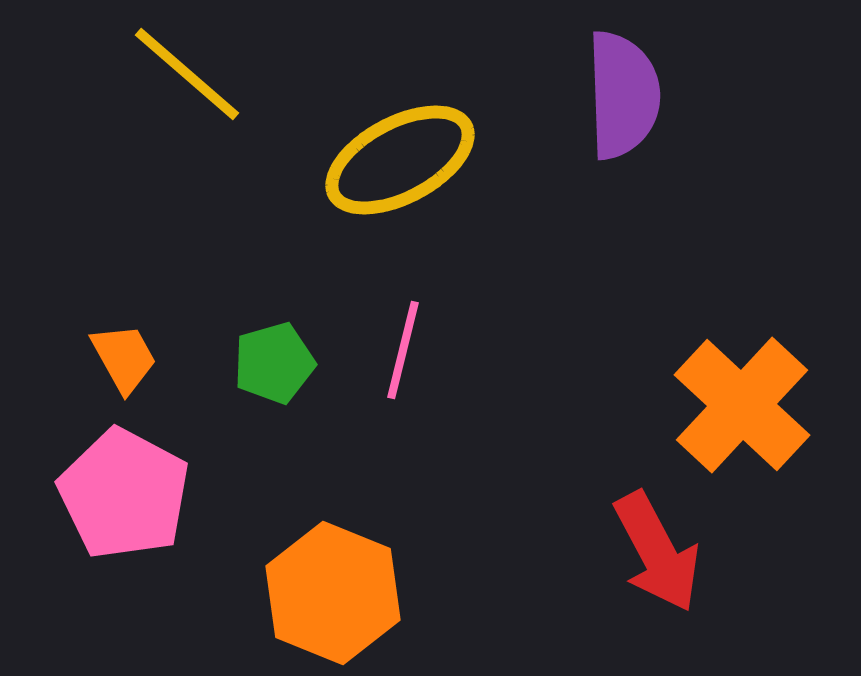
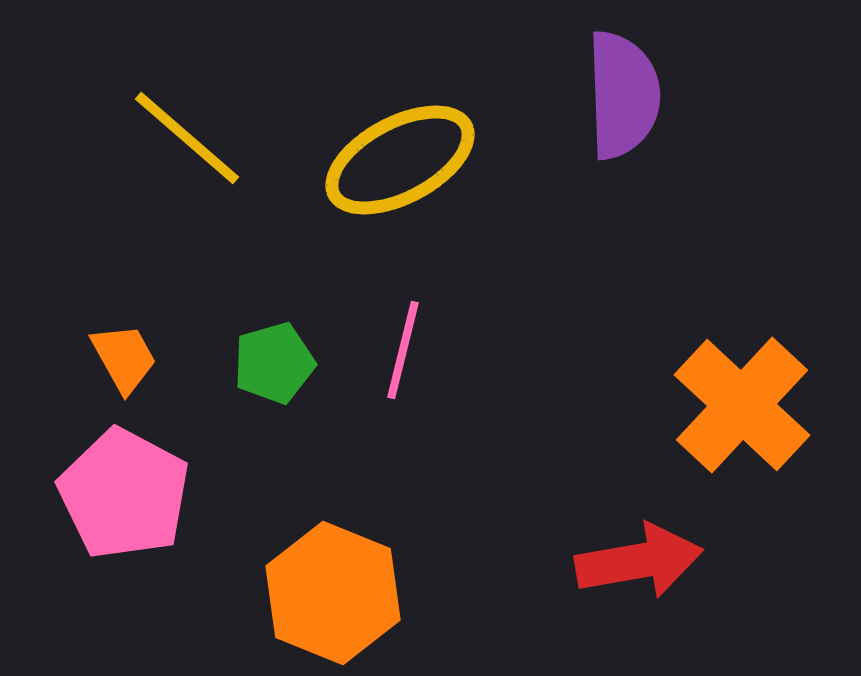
yellow line: moved 64 px down
red arrow: moved 18 px left, 9 px down; rotated 72 degrees counterclockwise
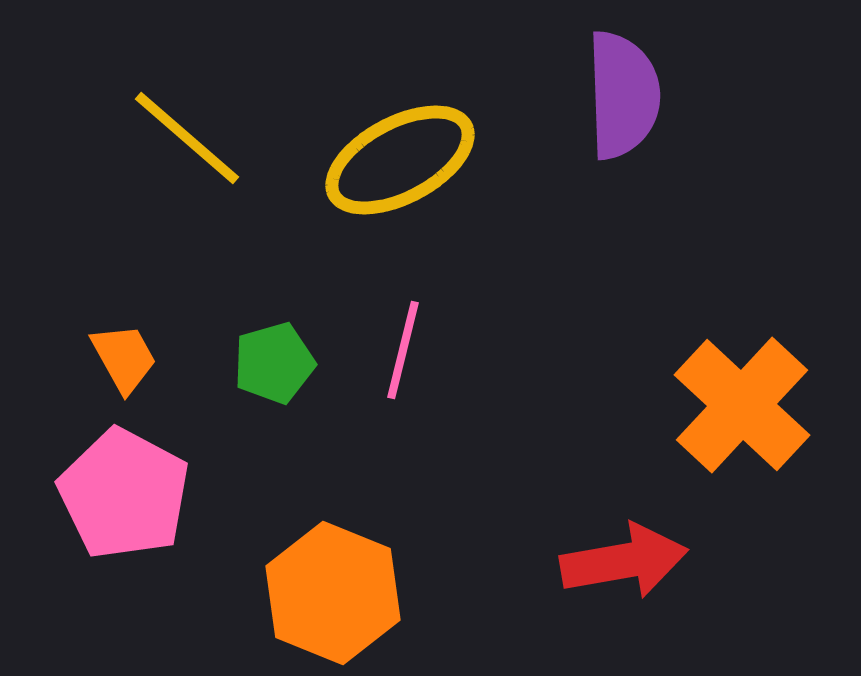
red arrow: moved 15 px left
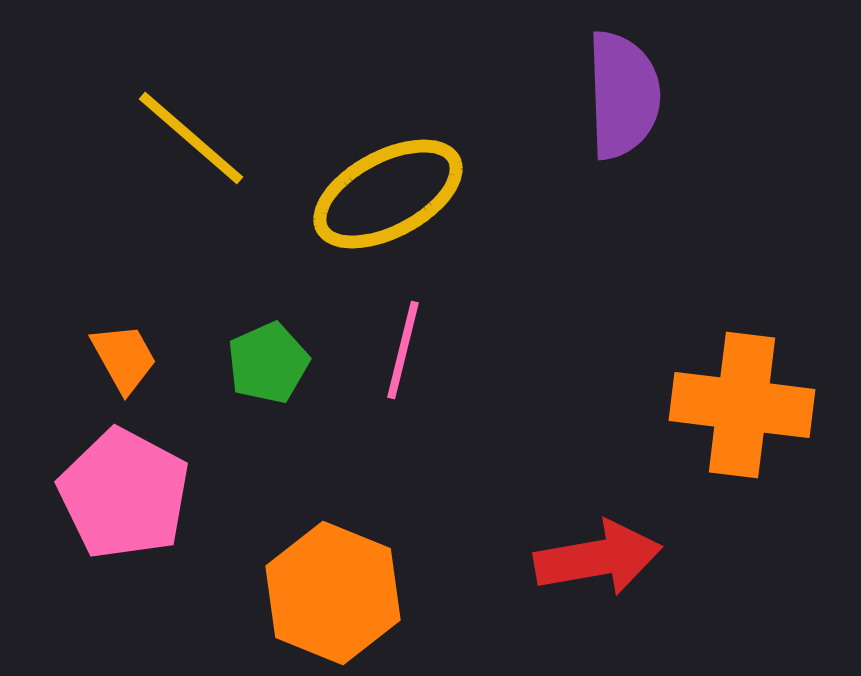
yellow line: moved 4 px right
yellow ellipse: moved 12 px left, 34 px down
green pentagon: moved 6 px left; rotated 8 degrees counterclockwise
orange cross: rotated 36 degrees counterclockwise
red arrow: moved 26 px left, 3 px up
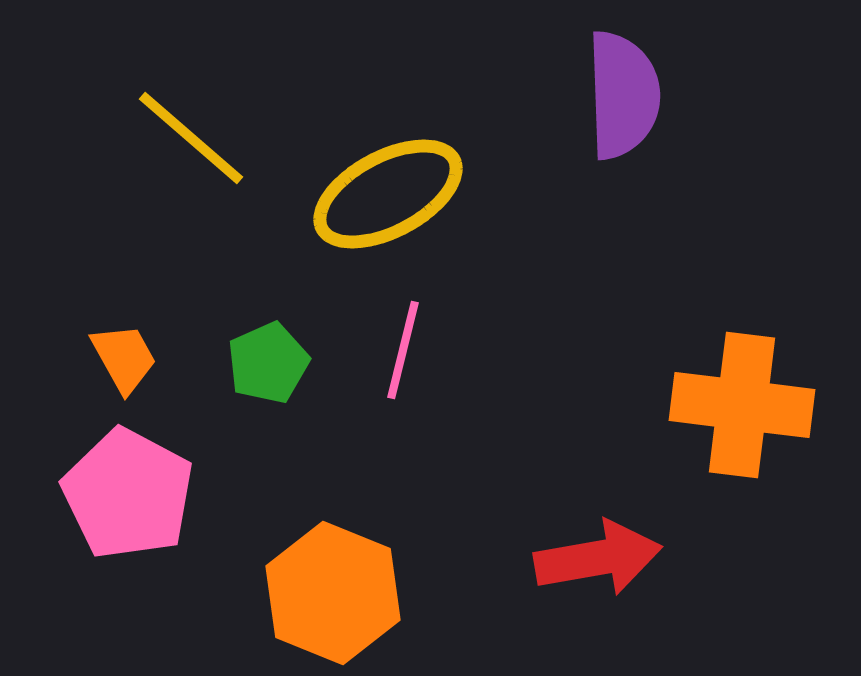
pink pentagon: moved 4 px right
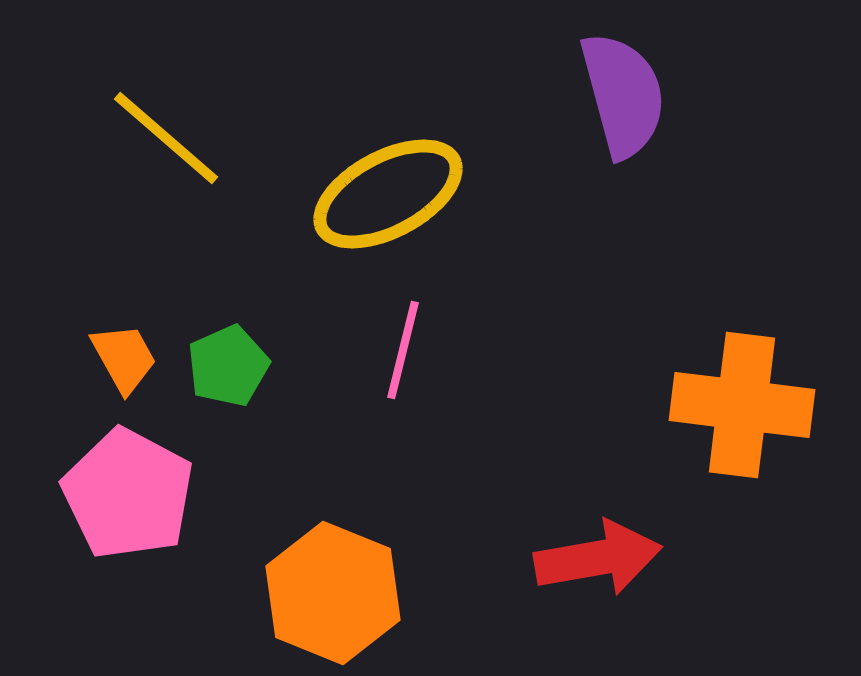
purple semicircle: rotated 13 degrees counterclockwise
yellow line: moved 25 px left
green pentagon: moved 40 px left, 3 px down
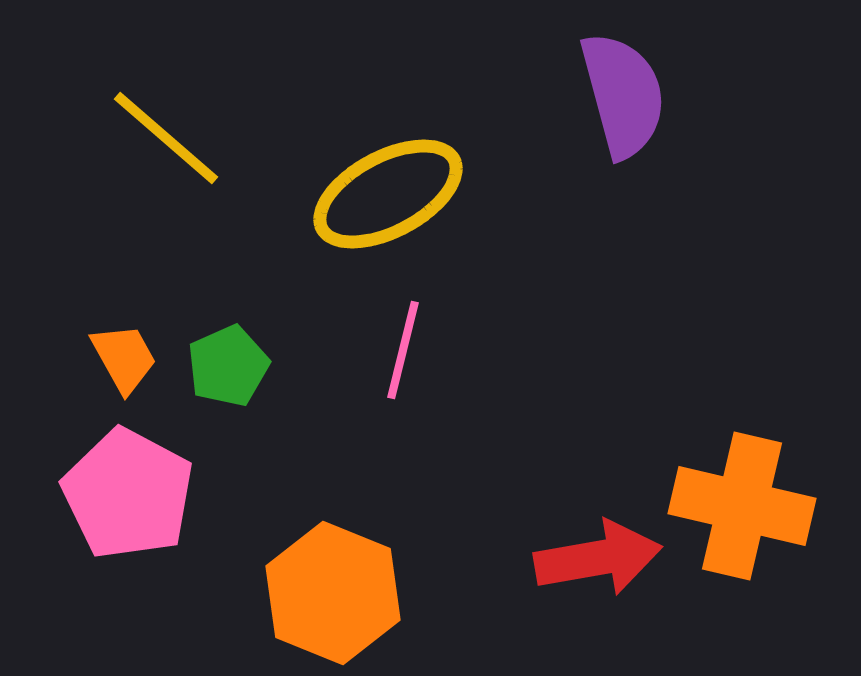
orange cross: moved 101 px down; rotated 6 degrees clockwise
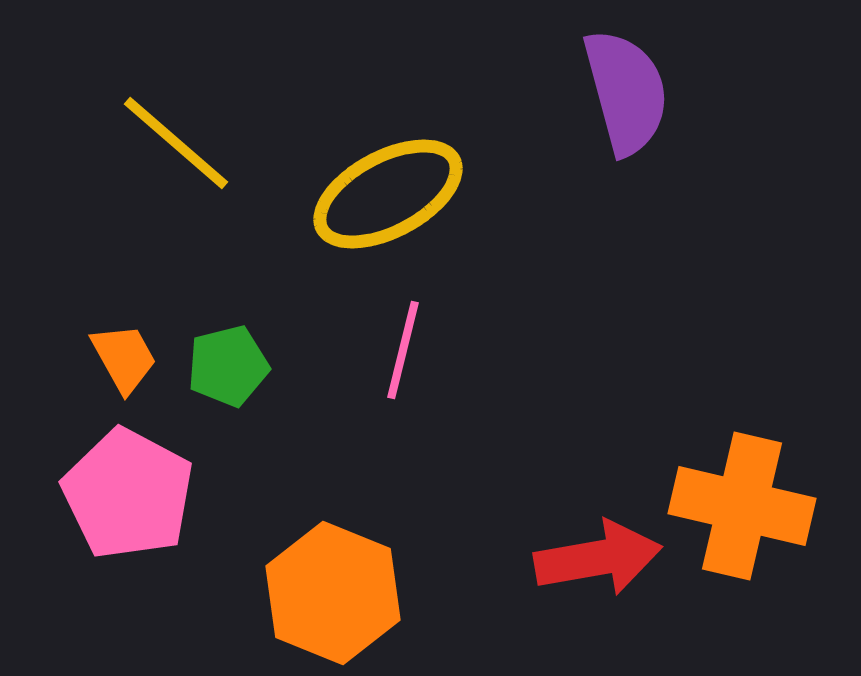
purple semicircle: moved 3 px right, 3 px up
yellow line: moved 10 px right, 5 px down
green pentagon: rotated 10 degrees clockwise
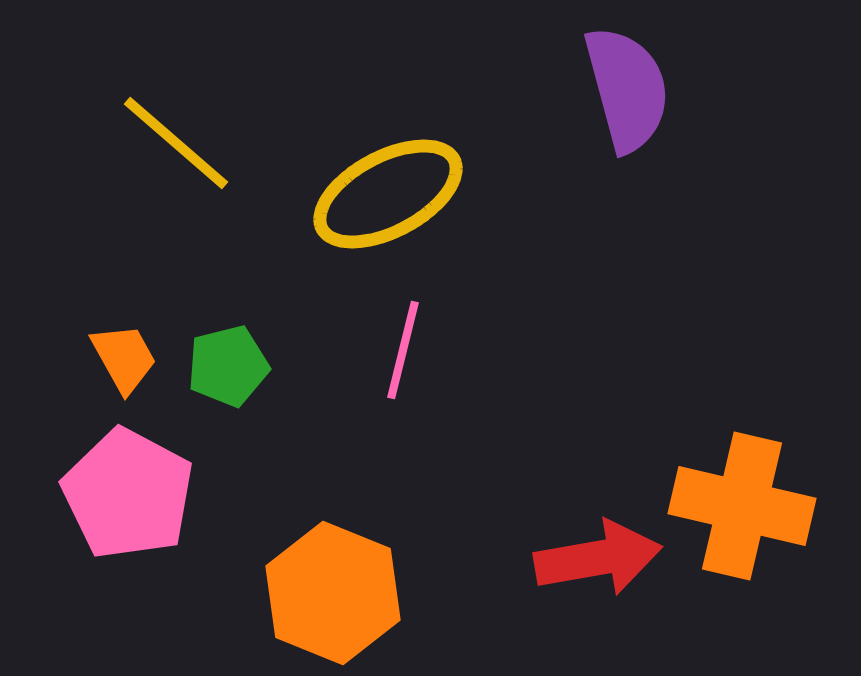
purple semicircle: moved 1 px right, 3 px up
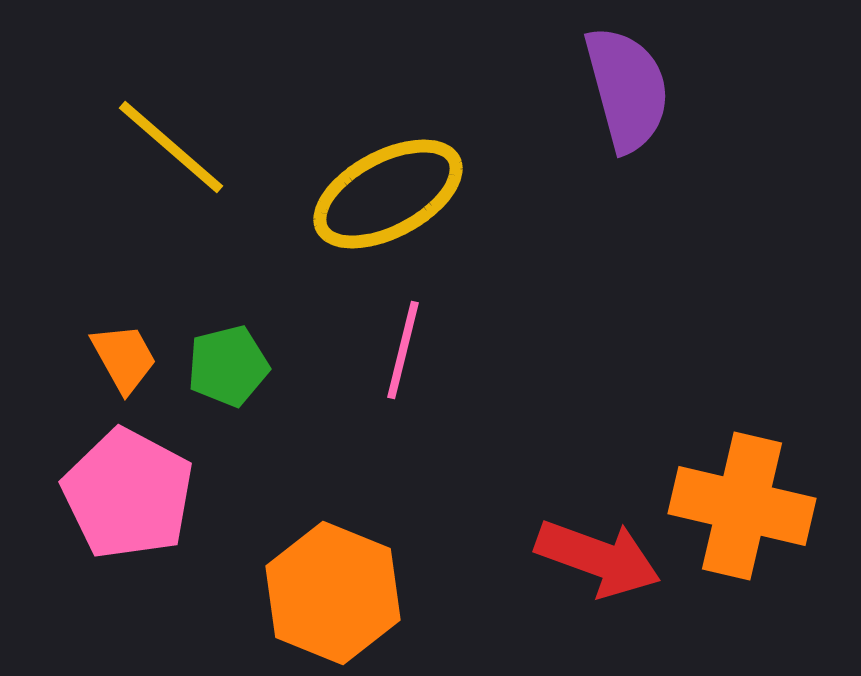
yellow line: moved 5 px left, 4 px down
red arrow: rotated 30 degrees clockwise
